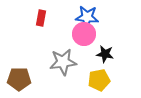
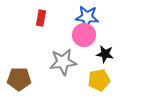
pink circle: moved 1 px down
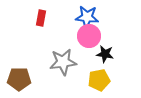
pink circle: moved 5 px right, 1 px down
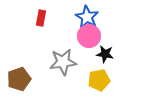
blue star: rotated 25 degrees clockwise
brown pentagon: rotated 20 degrees counterclockwise
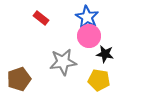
red rectangle: rotated 63 degrees counterclockwise
yellow pentagon: rotated 20 degrees clockwise
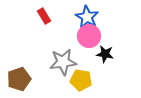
red rectangle: moved 3 px right, 2 px up; rotated 21 degrees clockwise
yellow pentagon: moved 18 px left
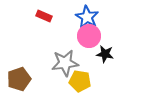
red rectangle: rotated 35 degrees counterclockwise
gray star: moved 2 px right, 1 px down
yellow pentagon: moved 1 px left, 1 px down
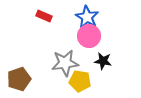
black star: moved 2 px left, 7 px down
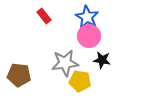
red rectangle: rotated 28 degrees clockwise
black star: moved 1 px left, 1 px up
brown pentagon: moved 4 px up; rotated 25 degrees clockwise
